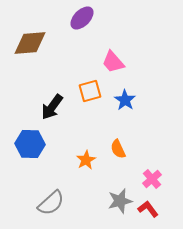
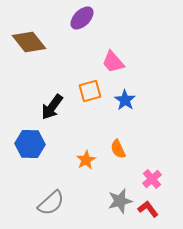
brown diamond: moved 1 px left, 1 px up; rotated 56 degrees clockwise
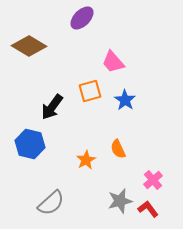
brown diamond: moved 4 px down; rotated 20 degrees counterclockwise
blue hexagon: rotated 12 degrees clockwise
pink cross: moved 1 px right, 1 px down
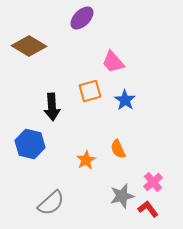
black arrow: rotated 40 degrees counterclockwise
pink cross: moved 2 px down
gray star: moved 2 px right, 5 px up
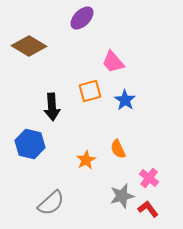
pink cross: moved 4 px left, 4 px up; rotated 12 degrees counterclockwise
